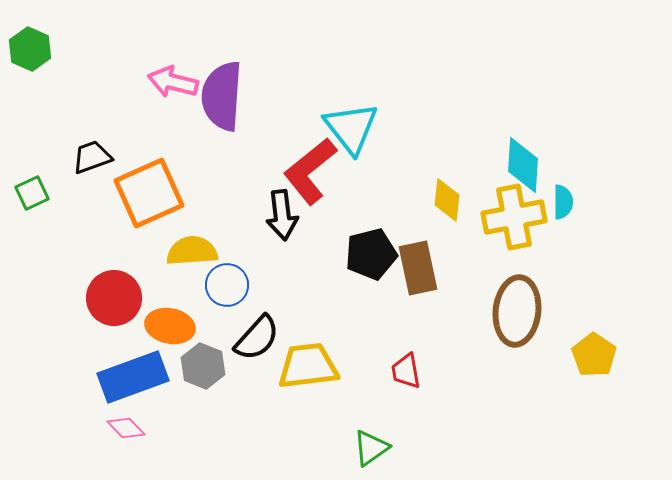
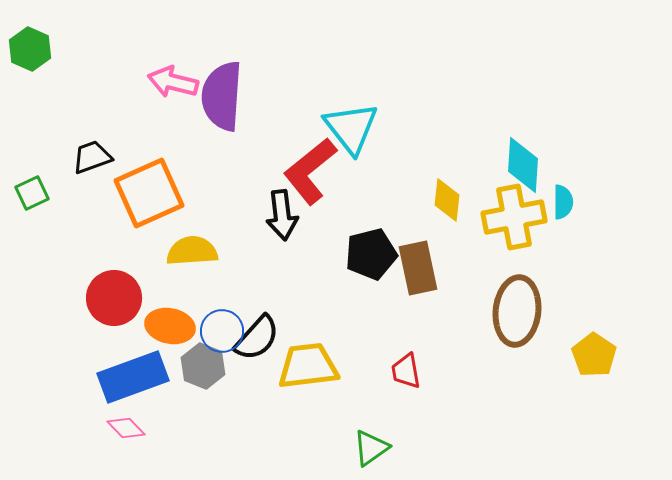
blue circle: moved 5 px left, 46 px down
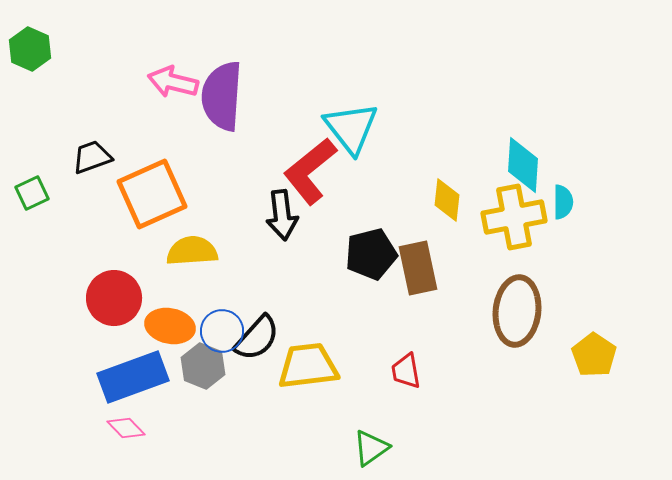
orange square: moved 3 px right, 1 px down
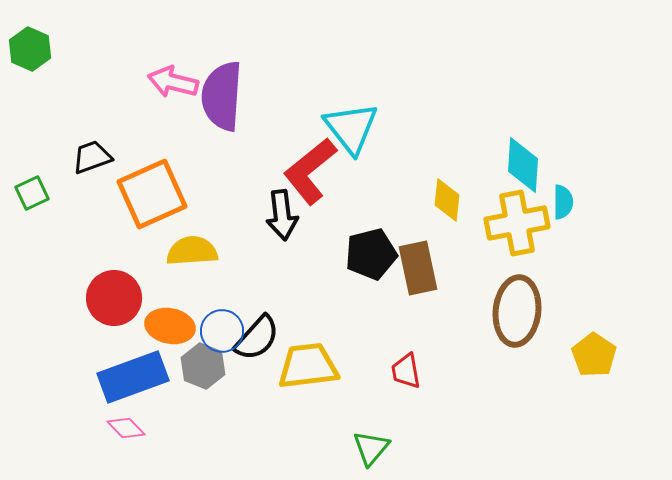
yellow cross: moved 3 px right, 6 px down
green triangle: rotated 15 degrees counterclockwise
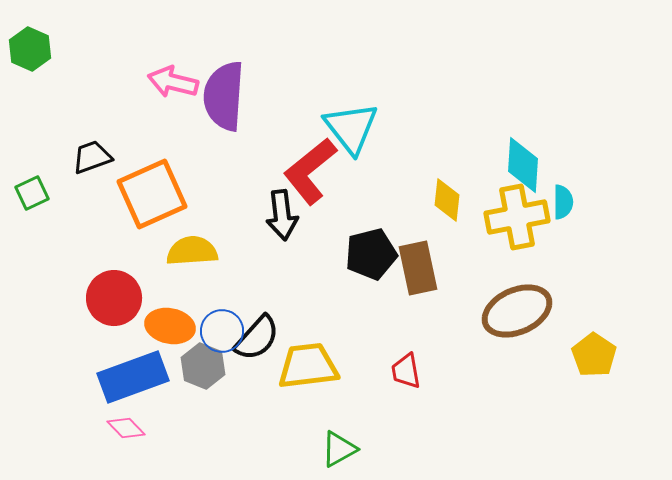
purple semicircle: moved 2 px right
yellow cross: moved 6 px up
brown ellipse: rotated 60 degrees clockwise
green triangle: moved 32 px left, 1 px down; rotated 21 degrees clockwise
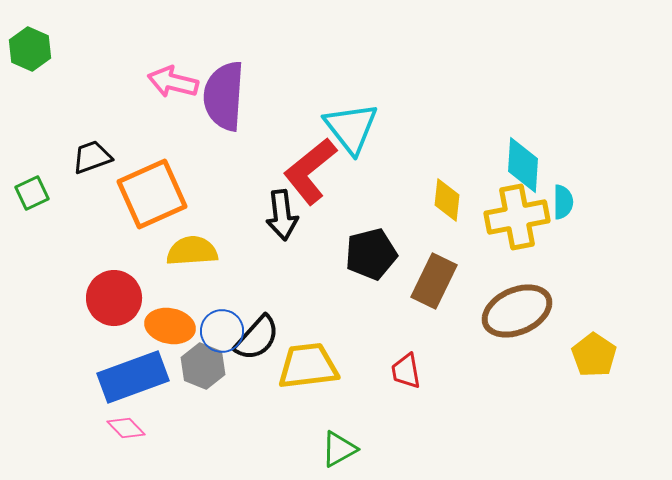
brown rectangle: moved 16 px right, 13 px down; rotated 38 degrees clockwise
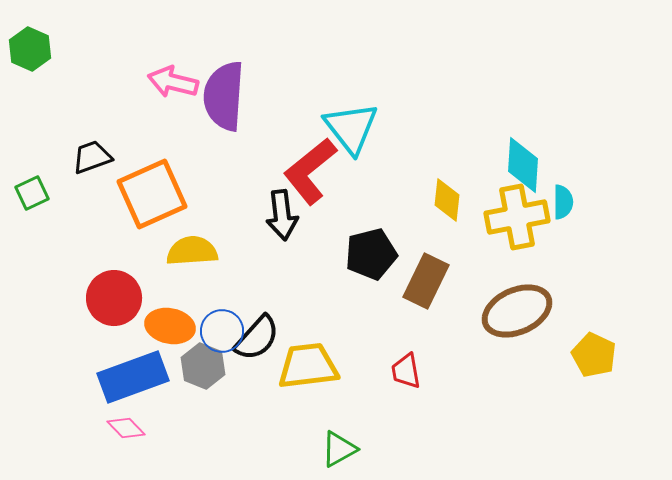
brown rectangle: moved 8 px left
yellow pentagon: rotated 9 degrees counterclockwise
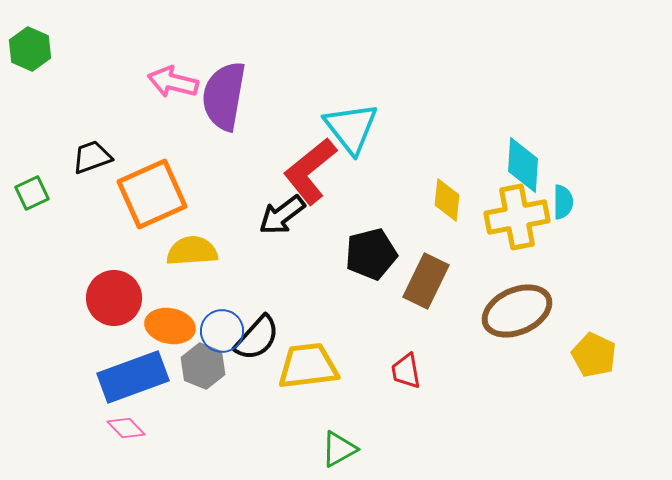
purple semicircle: rotated 6 degrees clockwise
black arrow: rotated 60 degrees clockwise
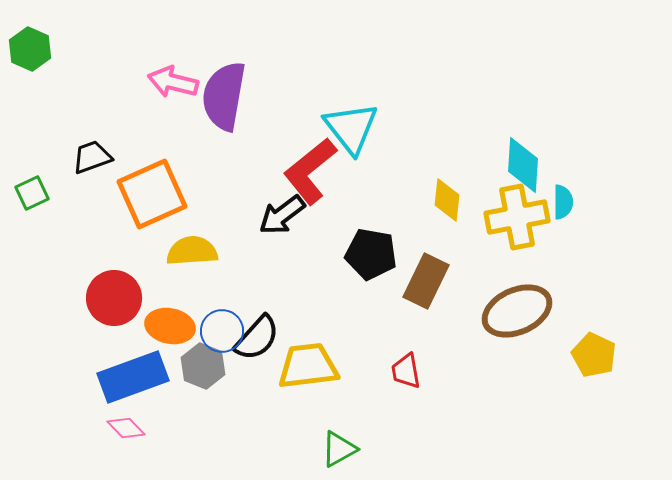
black pentagon: rotated 24 degrees clockwise
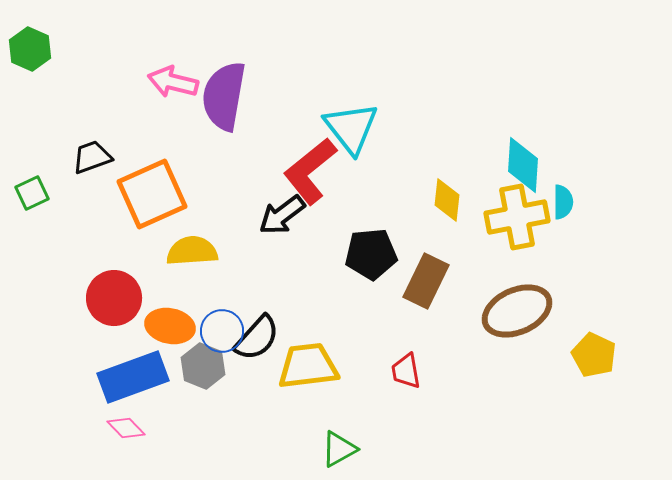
black pentagon: rotated 15 degrees counterclockwise
